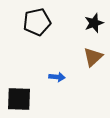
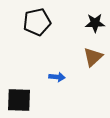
black star: moved 1 px right; rotated 18 degrees clockwise
black square: moved 1 px down
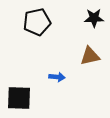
black star: moved 1 px left, 5 px up
brown triangle: moved 3 px left, 1 px up; rotated 30 degrees clockwise
black square: moved 2 px up
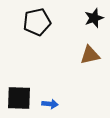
black star: rotated 18 degrees counterclockwise
brown triangle: moved 1 px up
blue arrow: moved 7 px left, 27 px down
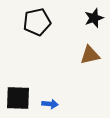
black square: moved 1 px left
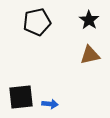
black star: moved 5 px left, 2 px down; rotated 18 degrees counterclockwise
black square: moved 3 px right, 1 px up; rotated 8 degrees counterclockwise
